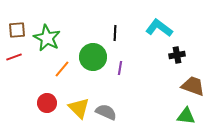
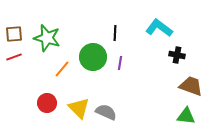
brown square: moved 3 px left, 4 px down
green star: rotated 12 degrees counterclockwise
black cross: rotated 21 degrees clockwise
purple line: moved 5 px up
brown trapezoid: moved 2 px left
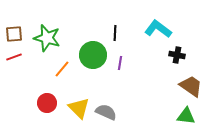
cyan L-shape: moved 1 px left, 1 px down
green circle: moved 2 px up
brown trapezoid: rotated 15 degrees clockwise
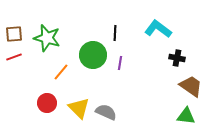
black cross: moved 3 px down
orange line: moved 1 px left, 3 px down
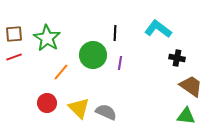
green star: rotated 16 degrees clockwise
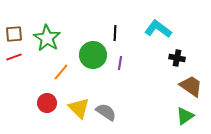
gray semicircle: rotated 10 degrees clockwise
green triangle: moved 1 px left; rotated 42 degrees counterclockwise
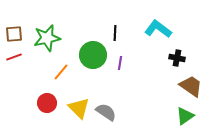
green star: rotated 28 degrees clockwise
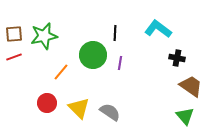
green star: moved 3 px left, 2 px up
gray semicircle: moved 4 px right
green triangle: rotated 36 degrees counterclockwise
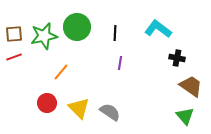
green circle: moved 16 px left, 28 px up
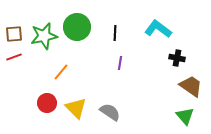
yellow triangle: moved 3 px left
